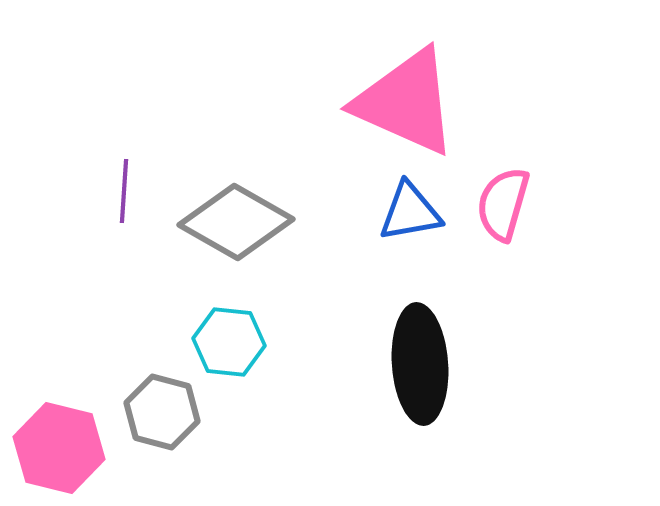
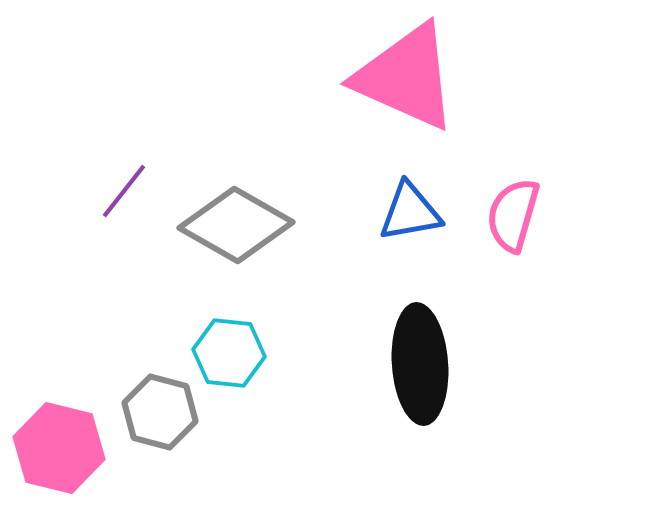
pink triangle: moved 25 px up
purple line: rotated 34 degrees clockwise
pink semicircle: moved 10 px right, 11 px down
gray diamond: moved 3 px down
cyan hexagon: moved 11 px down
gray hexagon: moved 2 px left
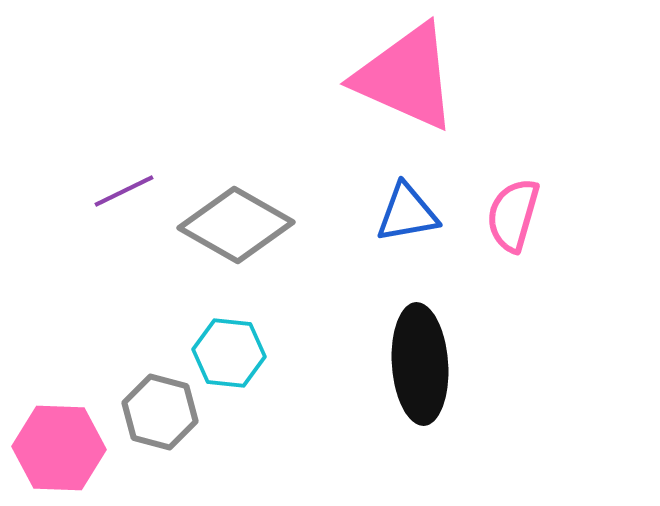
purple line: rotated 26 degrees clockwise
blue triangle: moved 3 px left, 1 px down
pink hexagon: rotated 12 degrees counterclockwise
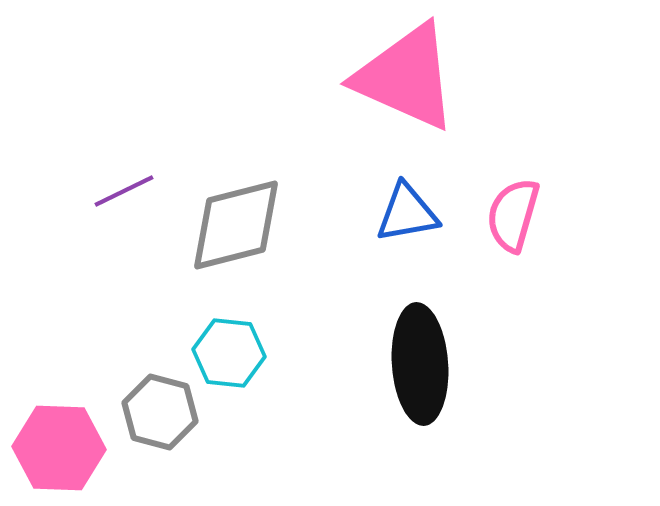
gray diamond: rotated 44 degrees counterclockwise
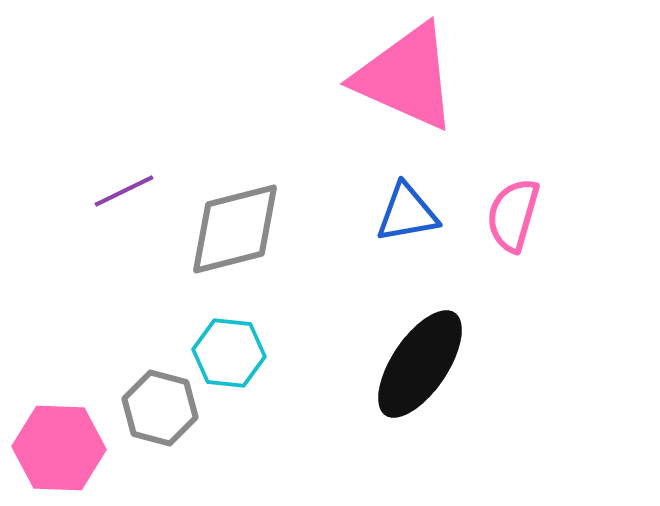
gray diamond: moved 1 px left, 4 px down
black ellipse: rotated 38 degrees clockwise
gray hexagon: moved 4 px up
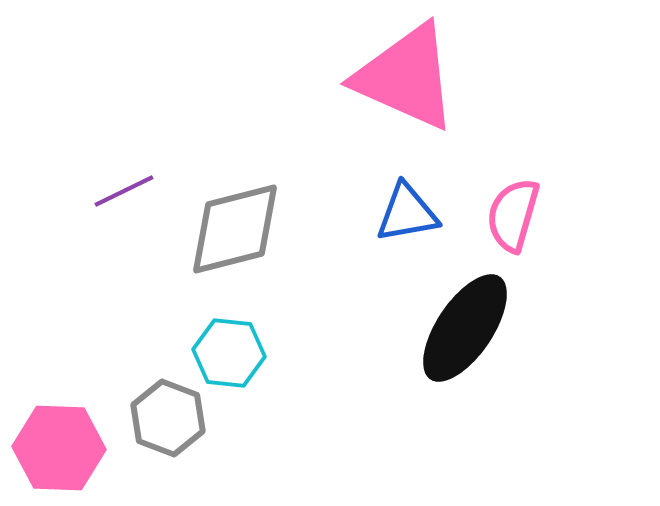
black ellipse: moved 45 px right, 36 px up
gray hexagon: moved 8 px right, 10 px down; rotated 6 degrees clockwise
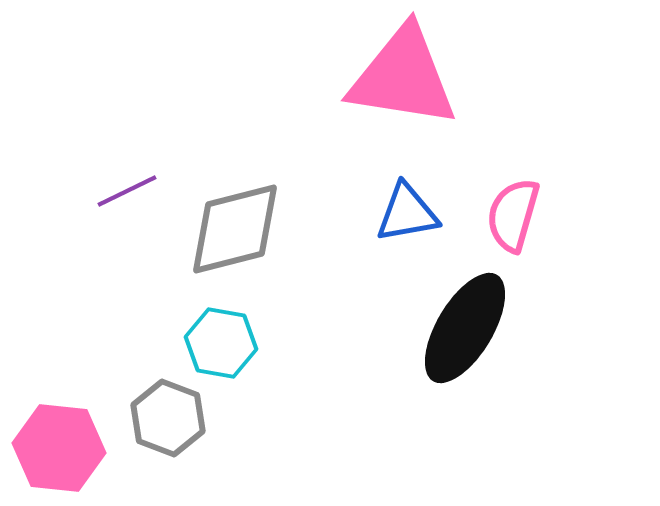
pink triangle: moved 3 px left; rotated 15 degrees counterclockwise
purple line: moved 3 px right
black ellipse: rotated 3 degrees counterclockwise
cyan hexagon: moved 8 px left, 10 px up; rotated 4 degrees clockwise
pink hexagon: rotated 4 degrees clockwise
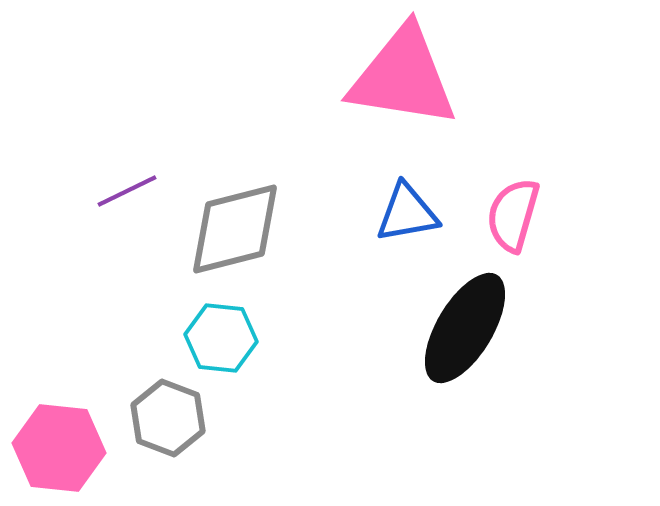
cyan hexagon: moved 5 px up; rotated 4 degrees counterclockwise
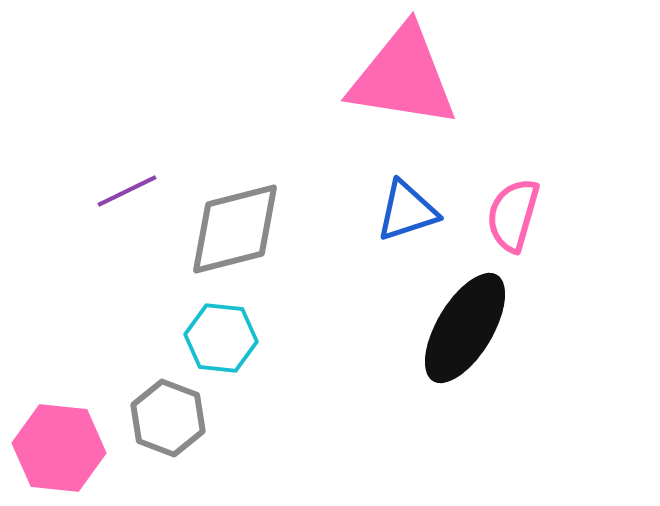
blue triangle: moved 2 px up; rotated 8 degrees counterclockwise
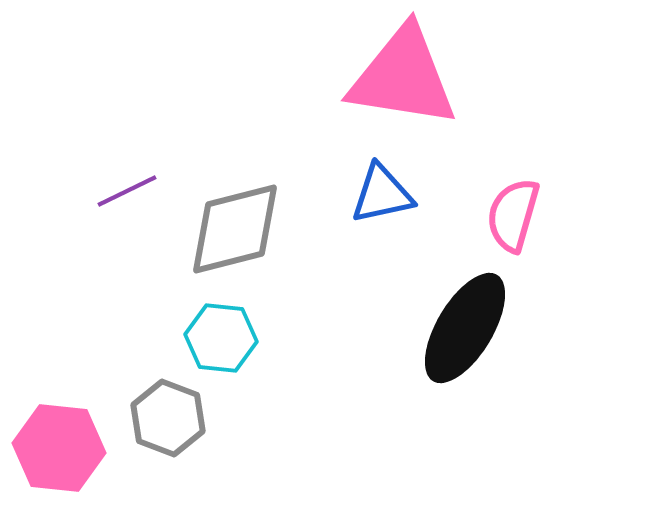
blue triangle: moved 25 px left, 17 px up; rotated 6 degrees clockwise
